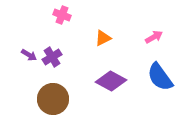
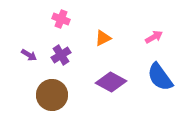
pink cross: moved 1 px left, 4 px down
purple cross: moved 9 px right, 2 px up
purple diamond: moved 1 px down
brown circle: moved 1 px left, 4 px up
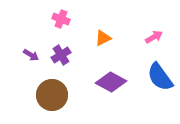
purple arrow: moved 2 px right
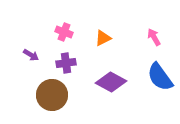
pink cross: moved 3 px right, 13 px down
pink arrow: rotated 90 degrees counterclockwise
purple cross: moved 5 px right, 8 px down; rotated 24 degrees clockwise
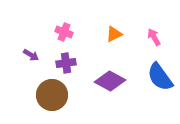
orange triangle: moved 11 px right, 4 px up
purple diamond: moved 1 px left, 1 px up
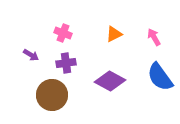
pink cross: moved 1 px left, 1 px down
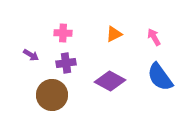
pink cross: rotated 18 degrees counterclockwise
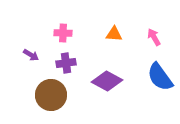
orange triangle: rotated 30 degrees clockwise
purple diamond: moved 3 px left
brown circle: moved 1 px left
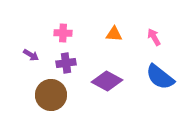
blue semicircle: rotated 16 degrees counterclockwise
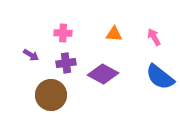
purple diamond: moved 4 px left, 7 px up
